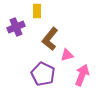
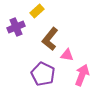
yellow rectangle: rotated 48 degrees clockwise
pink triangle: rotated 24 degrees clockwise
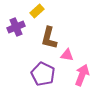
brown L-shape: moved 1 px left, 1 px up; rotated 25 degrees counterclockwise
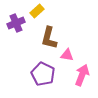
purple cross: moved 4 px up
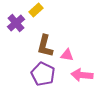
yellow rectangle: moved 1 px left, 1 px up
purple cross: rotated 18 degrees counterclockwise
brown L-shape: moved 4 px left, 8 px down
pink arrow: rotated 105 degrees counterclockwise
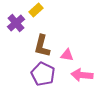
brown L-shape: moved 3 px left
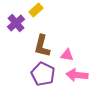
pink arrow: moved 5 px left
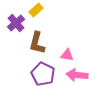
brown L-shape: moved 5 px left, 3 px up
